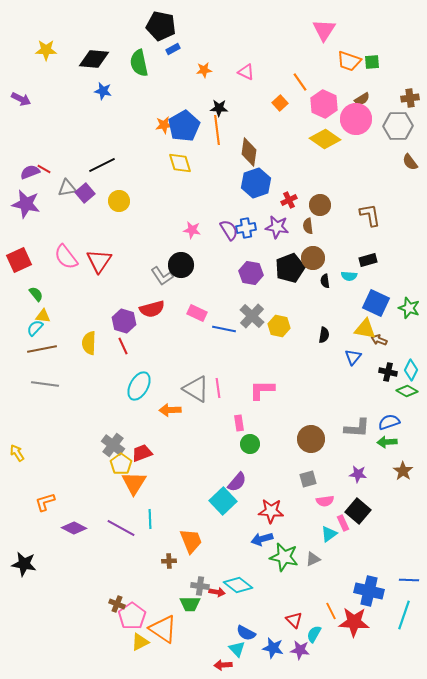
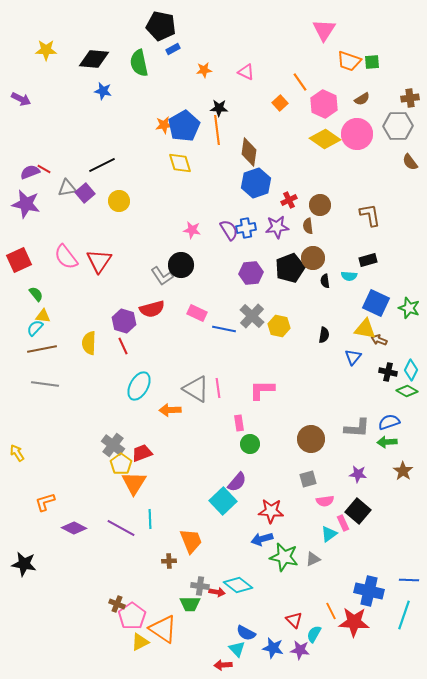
pink circle at (356, 119): moved 1 px right, 15 px down
purple star at (277, 227): rotated 15 degrees counterclockwise
purple hexagon at (251, 273): rotated 15 degrees counterclockwise
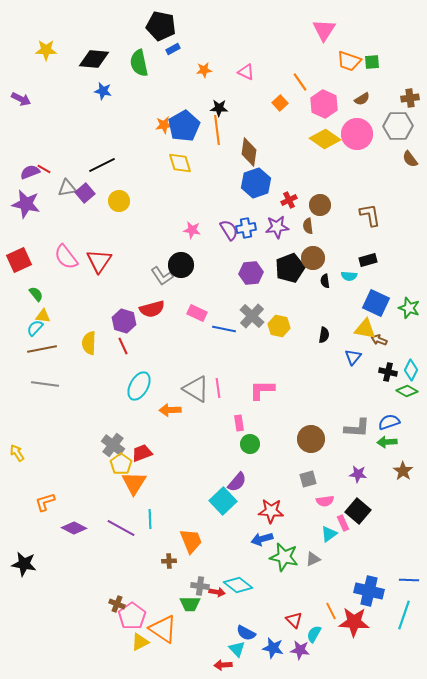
brown semicircle at (410, 162): moved 3 px up
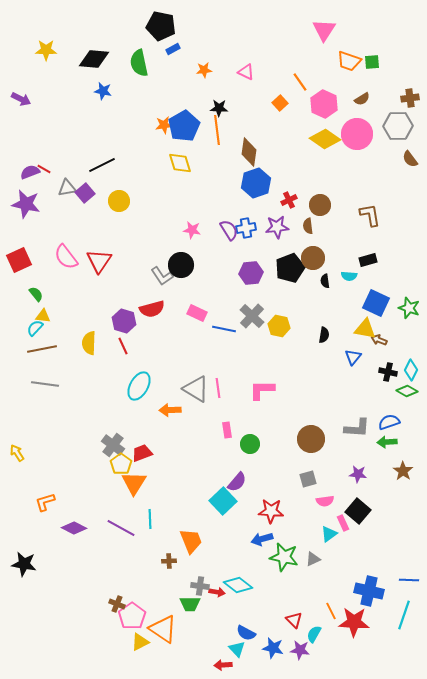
pink rectangle at (239, 423): moved 12 px left, 7 px down
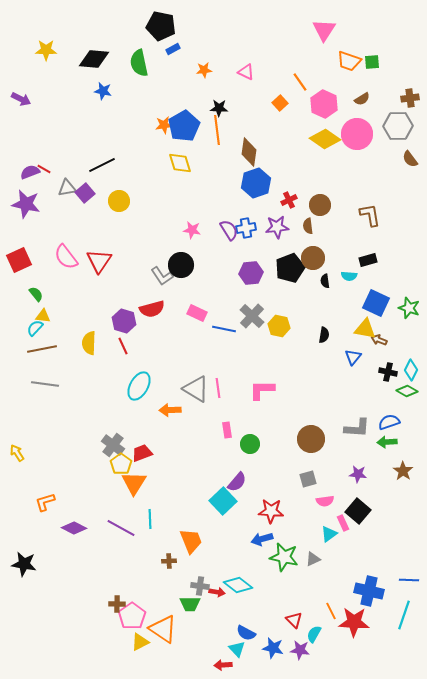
brown cross at (117, 604): rotated 21 degrees counterclockwise
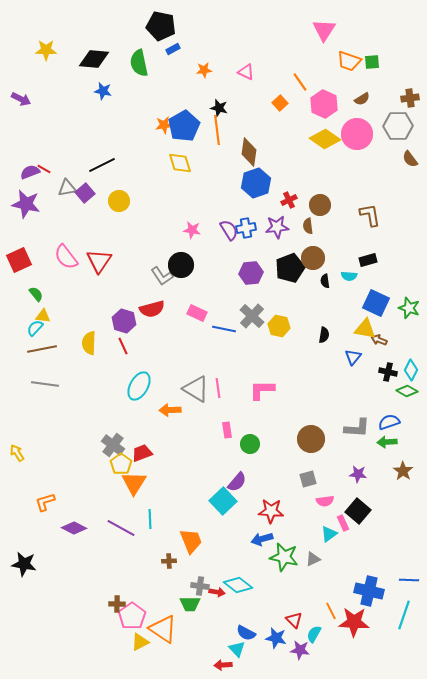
black star at (219, 108): rotated 12 degrees clockwise
blue star at (273, 648): moved 3 px right, 10 px up
